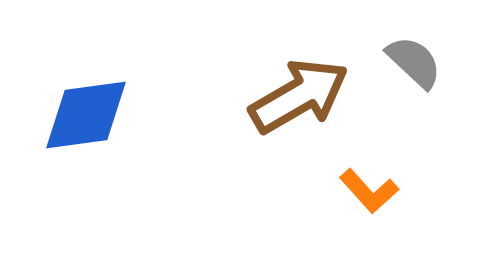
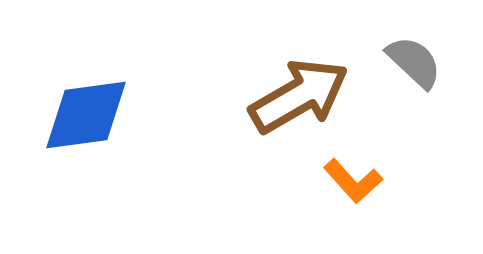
orange L-shape: moved 16 px left, 10 px up
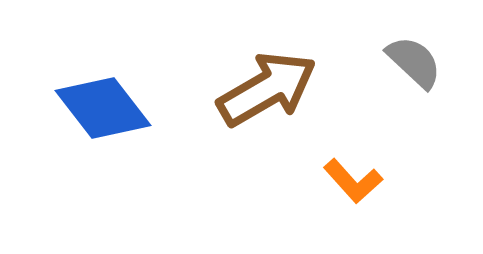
brown arrow: moved 32 px left, 7 px up
blue diamond: moved 17 px right, 7 px up; rotated 60 degrees clockwise
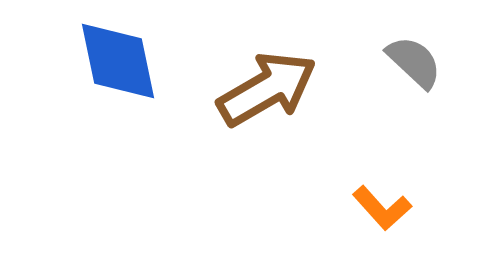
blue diamond: moved 15 px right, 47 px up; rotated 26 degrees clockwise
orange L-shape: moved 29 px right, 27 px down
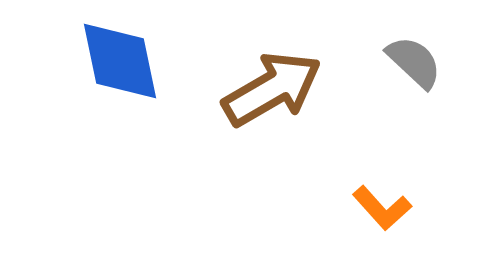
blue diamond: moved 2 px right
brown arrow: moved 5 px right
